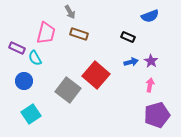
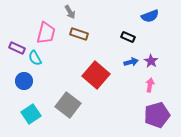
gray square: moved 15 px down
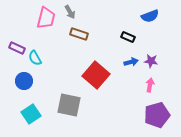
pink trapezoid: moved 15 px up
purple star: rotated 24 degrees counterclockwise
gray square: moved 1 px right; rotated 25 degrees counterclockwise
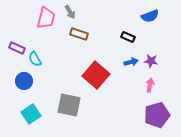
cyan semicircle: moved 1 px down
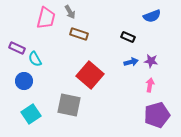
blue semicircle: moved 2 px right
red square: moved 6 px left
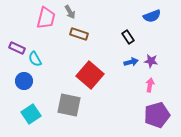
black rectangle: rotated 32 degrees clockwise
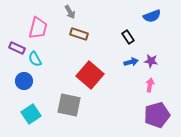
pink trapezoid: moved 8 px left, 10 px down
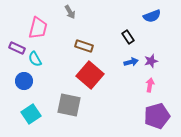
brown rectangle: moved 5 px right, 12 px down
purple star: rotated 24 degrees counterclockwise
purple pentagon: moved 1 px down
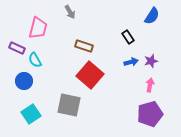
blue semicircle: rotated 36 degrees counterclockwise
cyan semicircle: moved 1 px down
purple pentagon: moved 7 px left, 2 px up
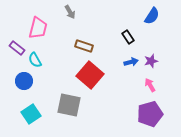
purple rectangle: rotated 14 degrees clockwise
pink arrow: rotated 40 degrees counterclockwise
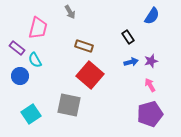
blue circle: moved 4 px left, 5 px up
